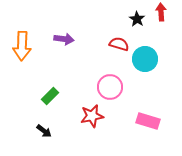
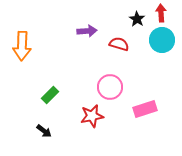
red arrow: moved 1 px down
purple arrow: moved 23 px right, 8 px up; rotated 12 degrees counterclockwise
cyan circle: moved 17 px right, 19 px up
green rectangle: moved 1 px up
pink rectangle: moved 3 px left, 12 px up; rotated 35 degrees counterclockwise
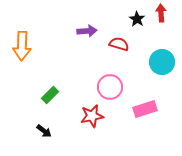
cyan circle: moved 22 px down
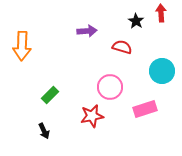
black star: moved 1 px left, 2 px down
red semicircle: moved 3 px right, 3 px down
cyan circle: moved 9 px down
black arrow: rotated 28 degrees clockwise
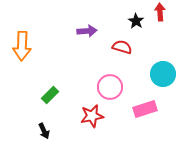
red arrow: moved 1 px left, 1 px up
cyan circle: moved 1 px right, 3 px down
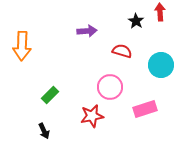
red semicircle: moved 4 px down
cyan circle: moved 2 px left, 9 px up
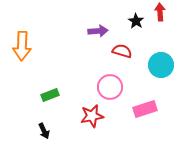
purple arrow: moved 11 px right
green rectangle: rotated 24 degrees clockwise
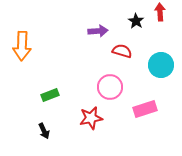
red star: moved 1 px left, 2 px down
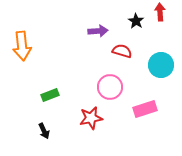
orange arrow: rotated 8 degrees counterclockwise
